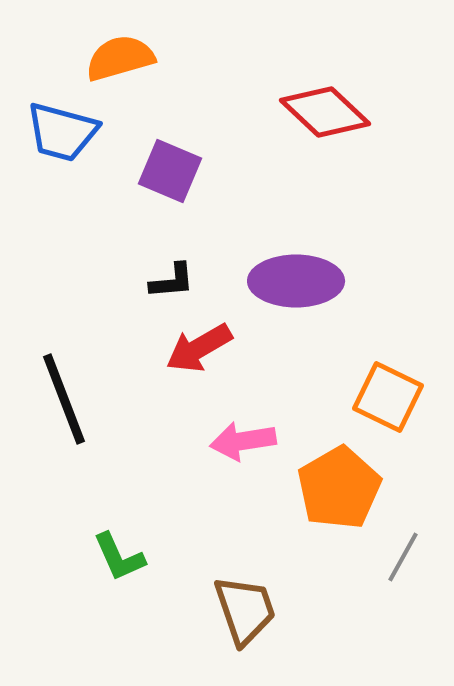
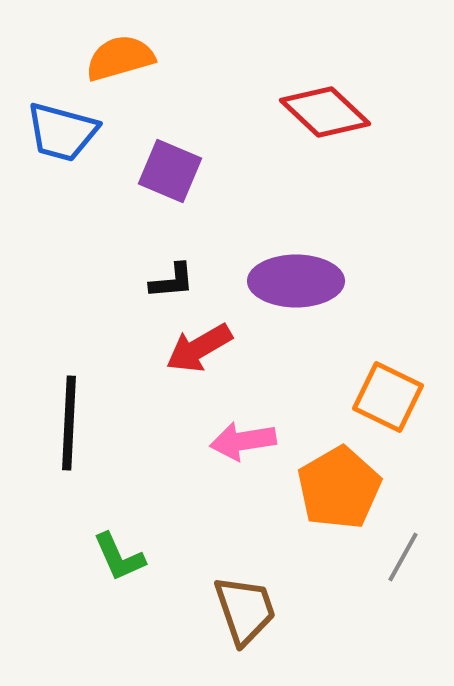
black line: moved 5 px right, 24 px down; rotated 24 degrees clockwise
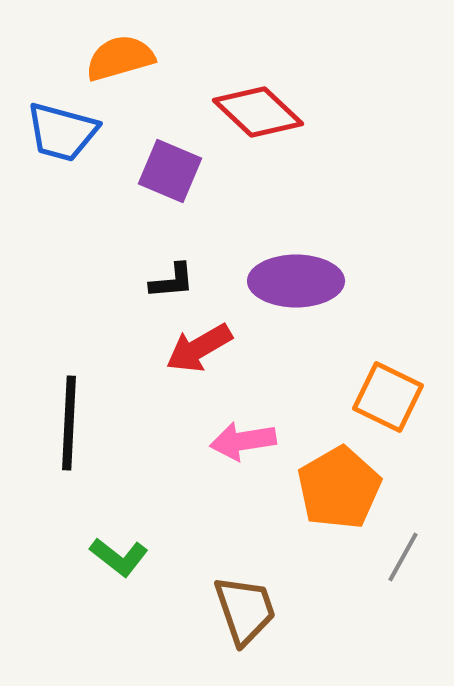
red diamond: moved 67 px left
green L-shape: rotated 28 degrees counterclockwise
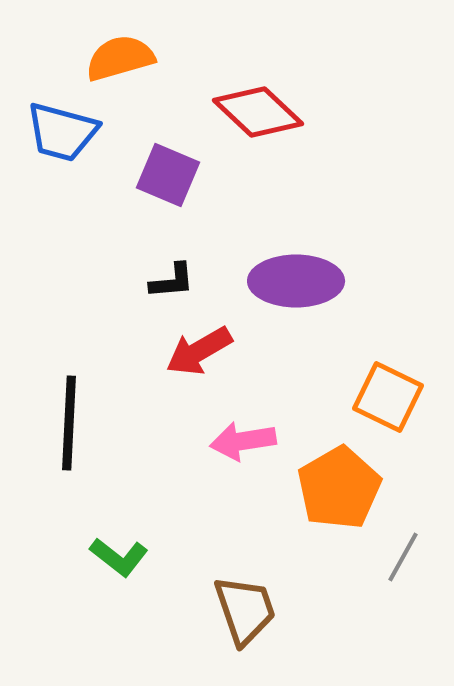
purple square: moved 2 px left, 4 px down
red arrow: moved 3 px down
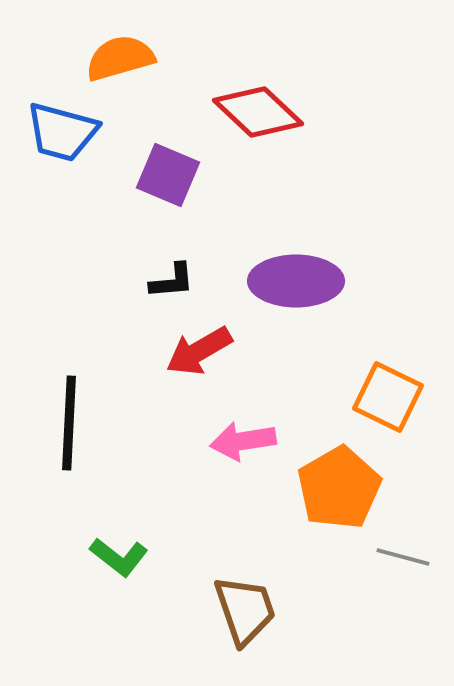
gray line: rotated 76 degrees clockwise
